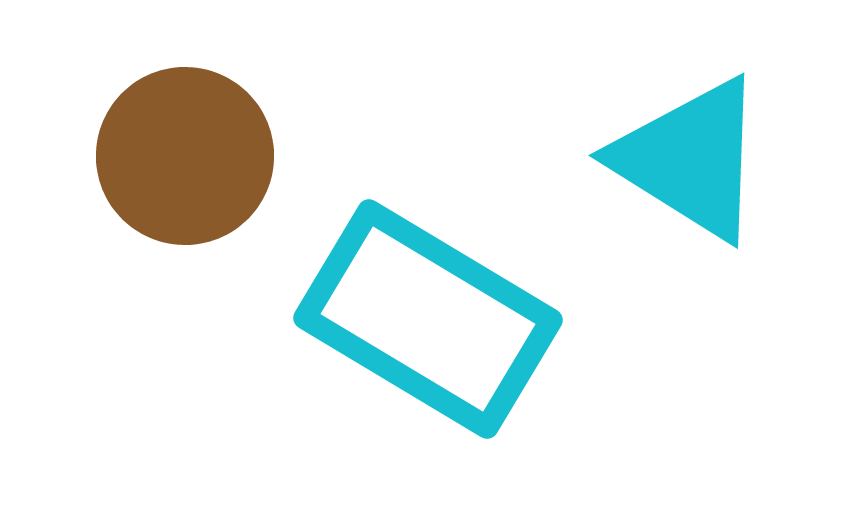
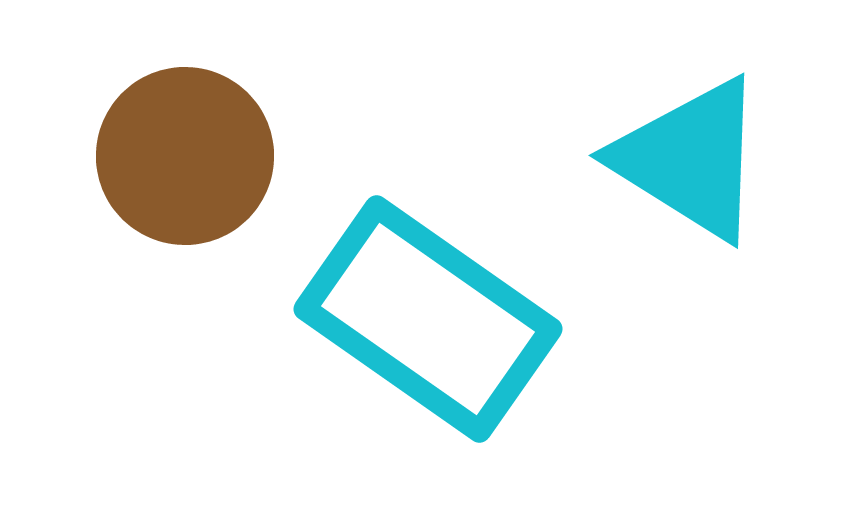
cyan rectangle: rotated 4 degrees clockwise
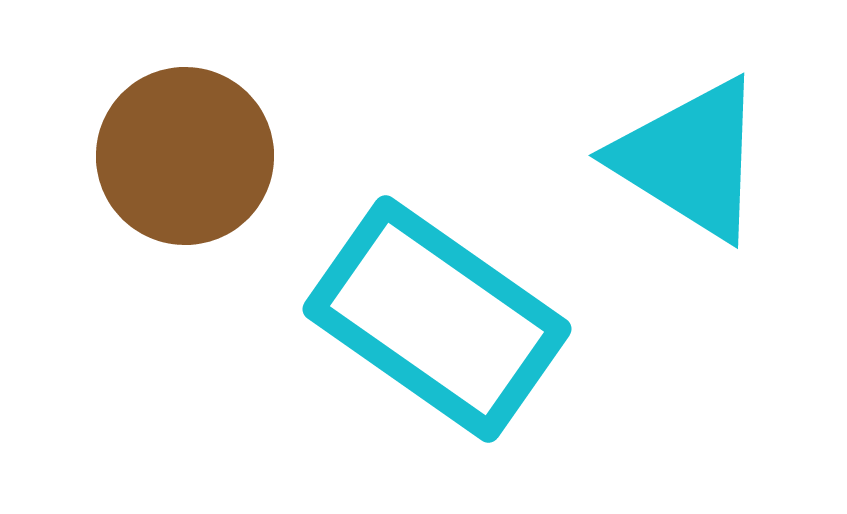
cyan rectangle: moved 9 px right
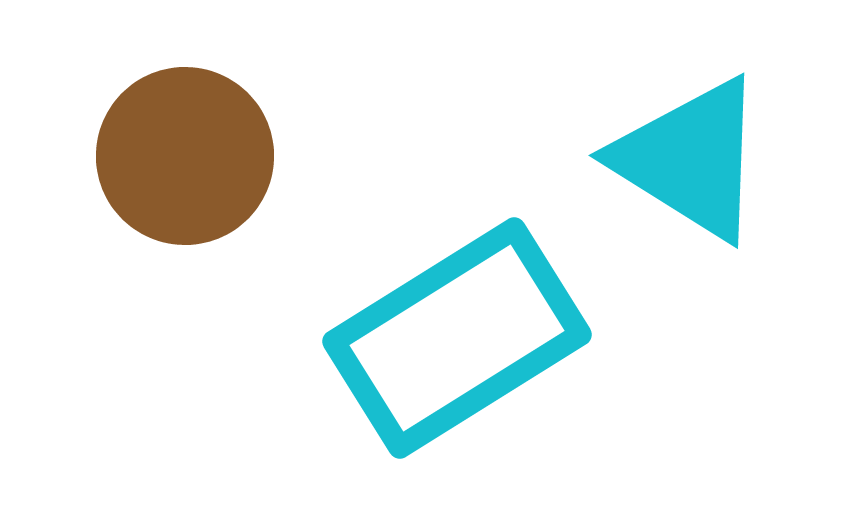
cyan rectangle: moved 20 px right, 19 px down; rotated 67 degrees counterclockwise
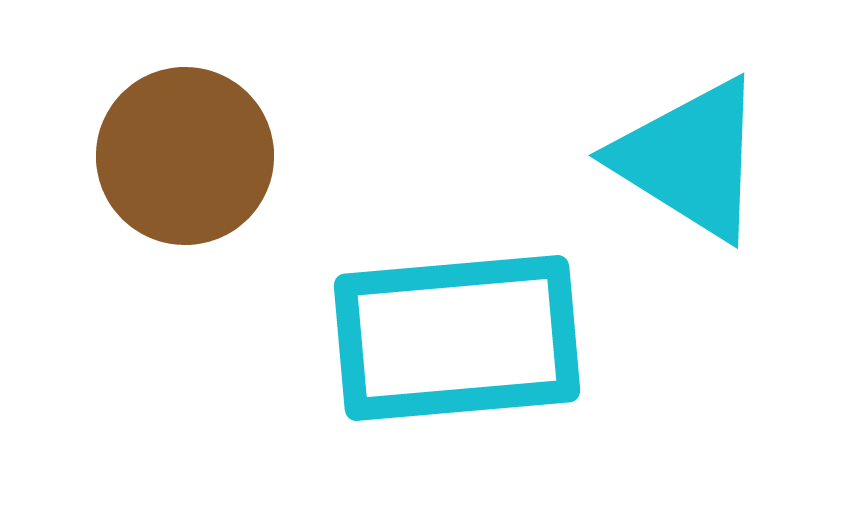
cyan rectangle: rotated 27 degrees clockwise
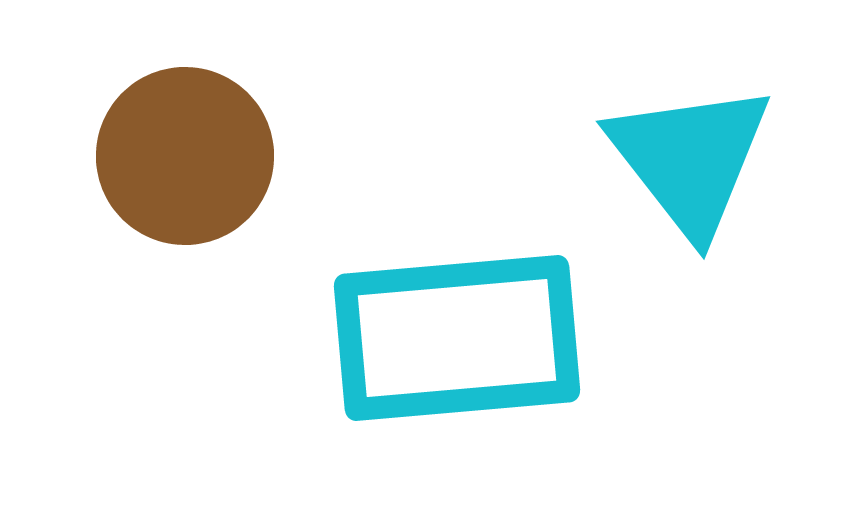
cyan triangle: rotated 20 degrees clockwise
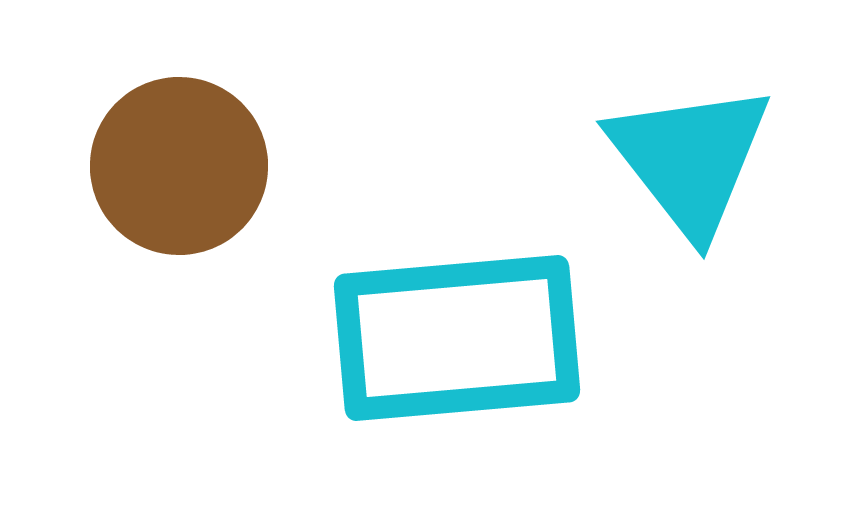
brown circle: moved 6 px left, 10 px down
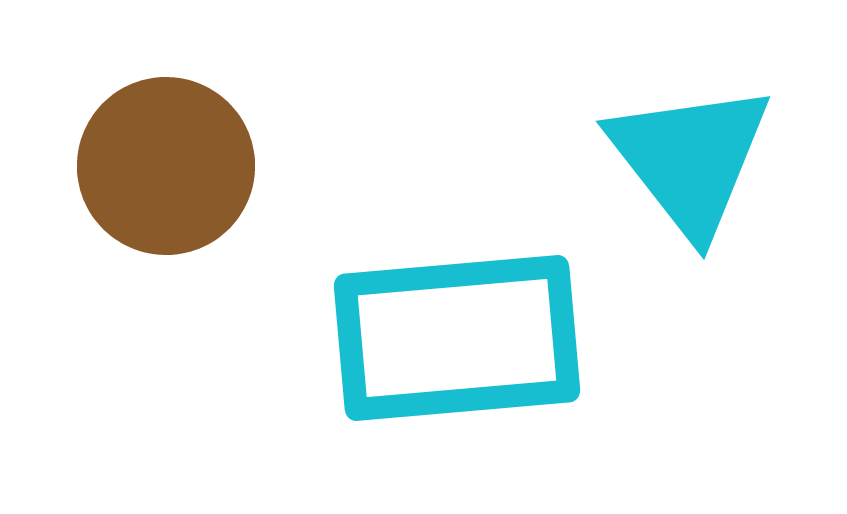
brown circle: moved 13 px left
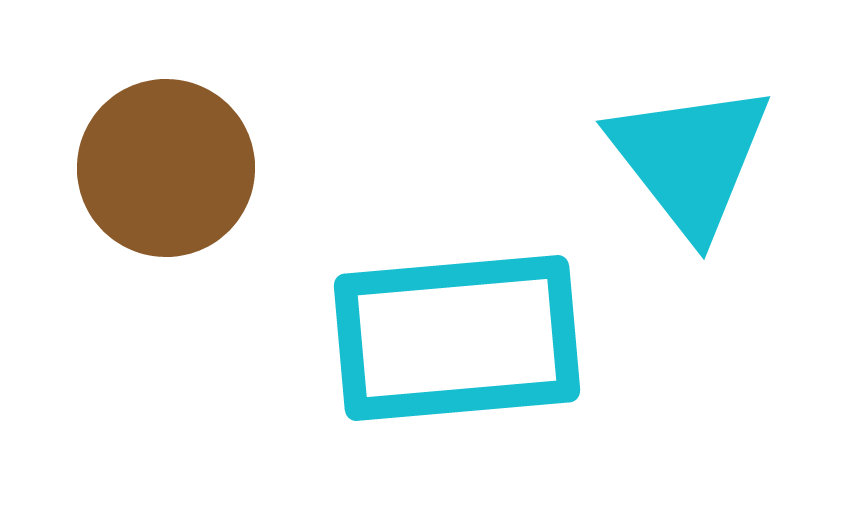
brown circle: moved 2 px down
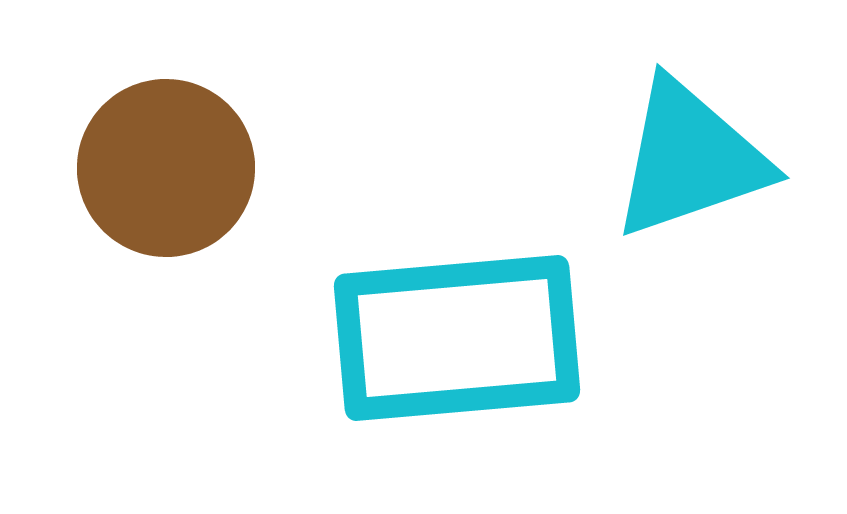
cyan triangle: rotated 49 degrees clockwise
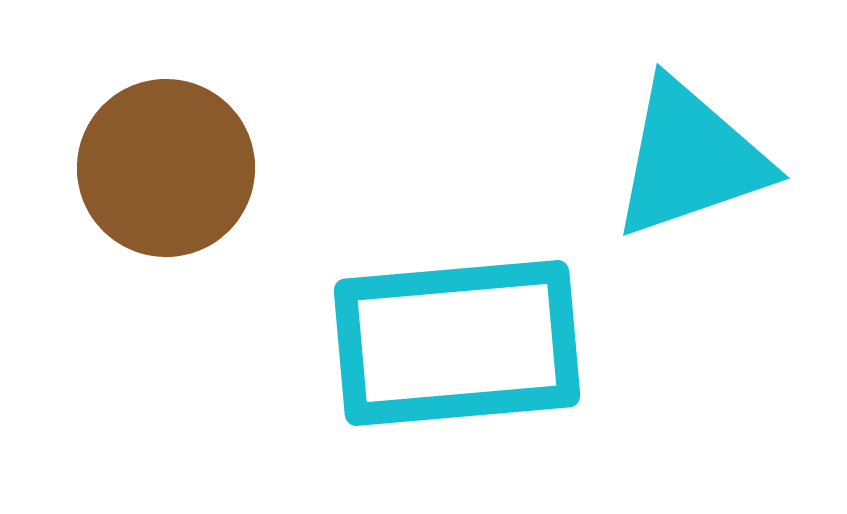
cyan rectangle: moved 5 px down
